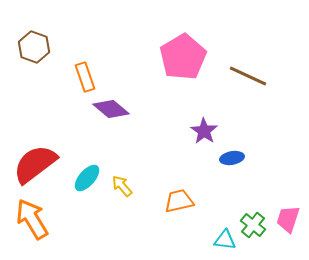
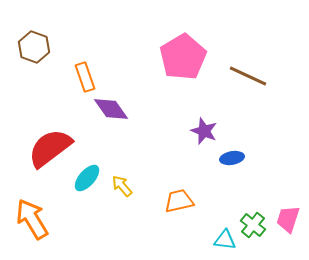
purple diamond: rotated 15 degrees clockwise
purple star: rotated 12 degrees counterclockwise
red semicircle: moved 15 px right, 16 px up
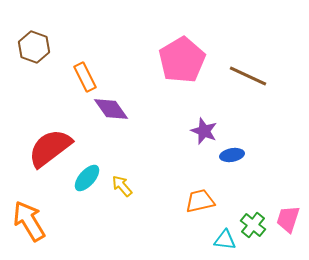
pink pentagon: moved 1 px left, 3 px down
orange rectangle: rotated 8 degrees counterclockwise
blue ellipse: moved 3 px up
orange trapezoid: moved 21 px right
orange arrow: moved 3 px left, 2 px down
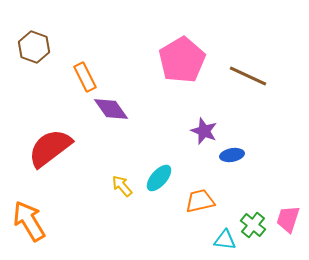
cyan ellipse: moved 72 px right
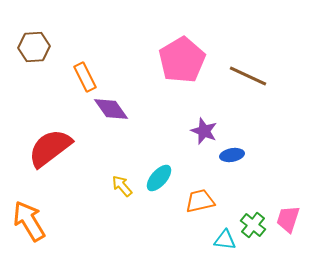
brown hexagon: rotated 24 degrees counterclockwise
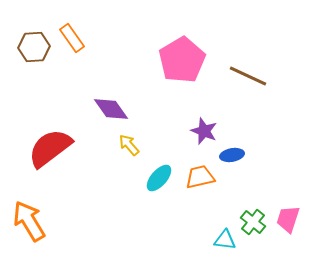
orange rectangle: moved 13 px left, 39 px up; rotated 8 degrees counterclockwise
yellow arrow: moved 7 px right, 41 px up
orange trapezoid: moved 24 px up
green cross: moved 3 px up
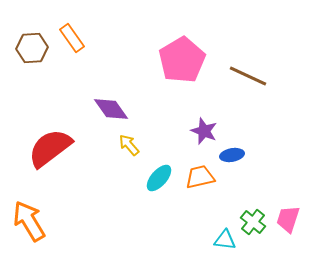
brown hexagon: moved 2 px left, 1 px down
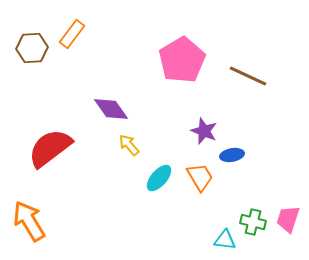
orange rectangle: moved 4 px up; rotated 72 degrees clockwise
orange trapezoid: rotated 72 degrees clockwise
green cross: rotated 25 degrees counterclockwise
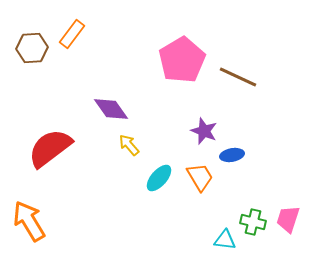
brown line: moved 10 px left, 1 px down
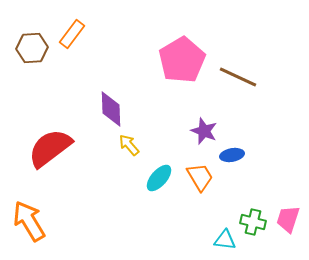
purple diamond: rotated 33 degrees clockwise
